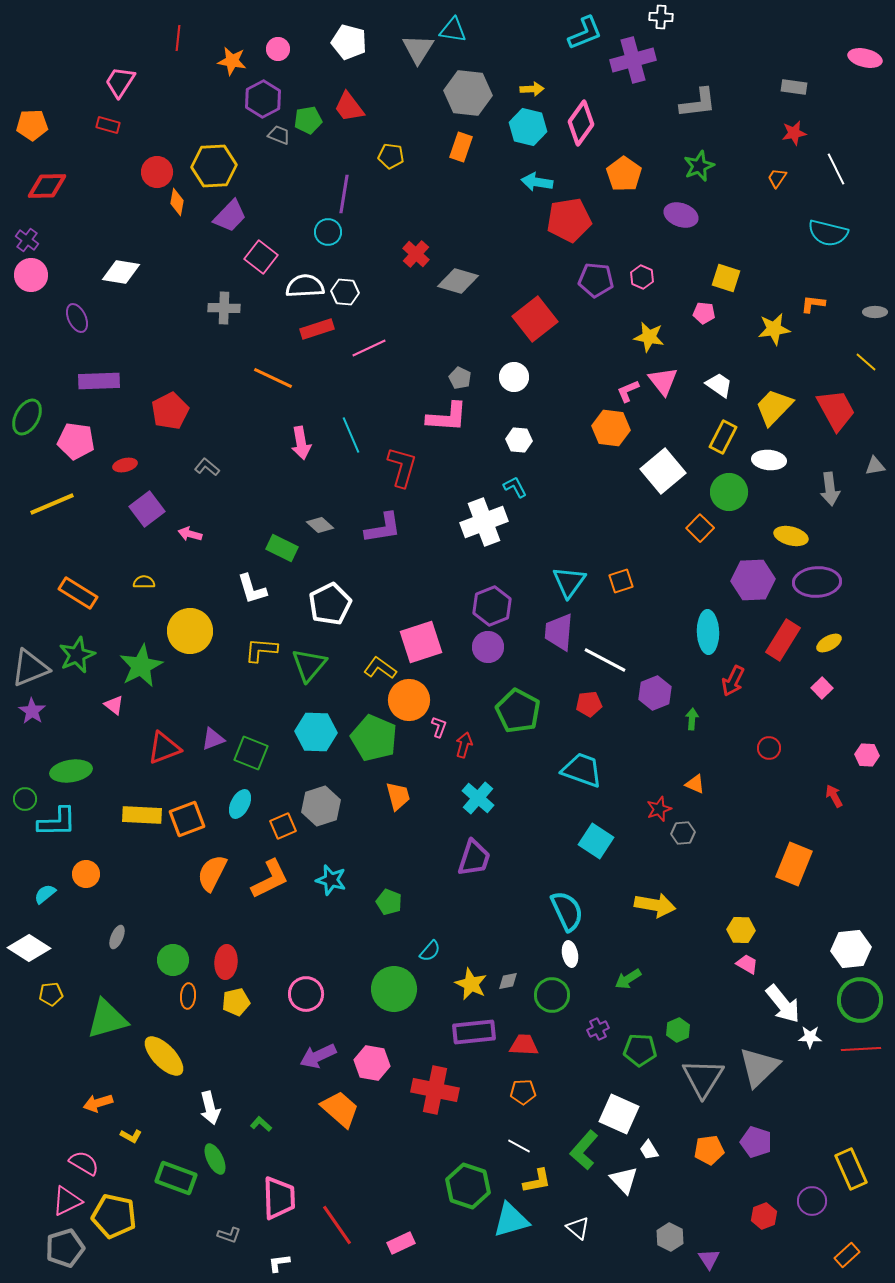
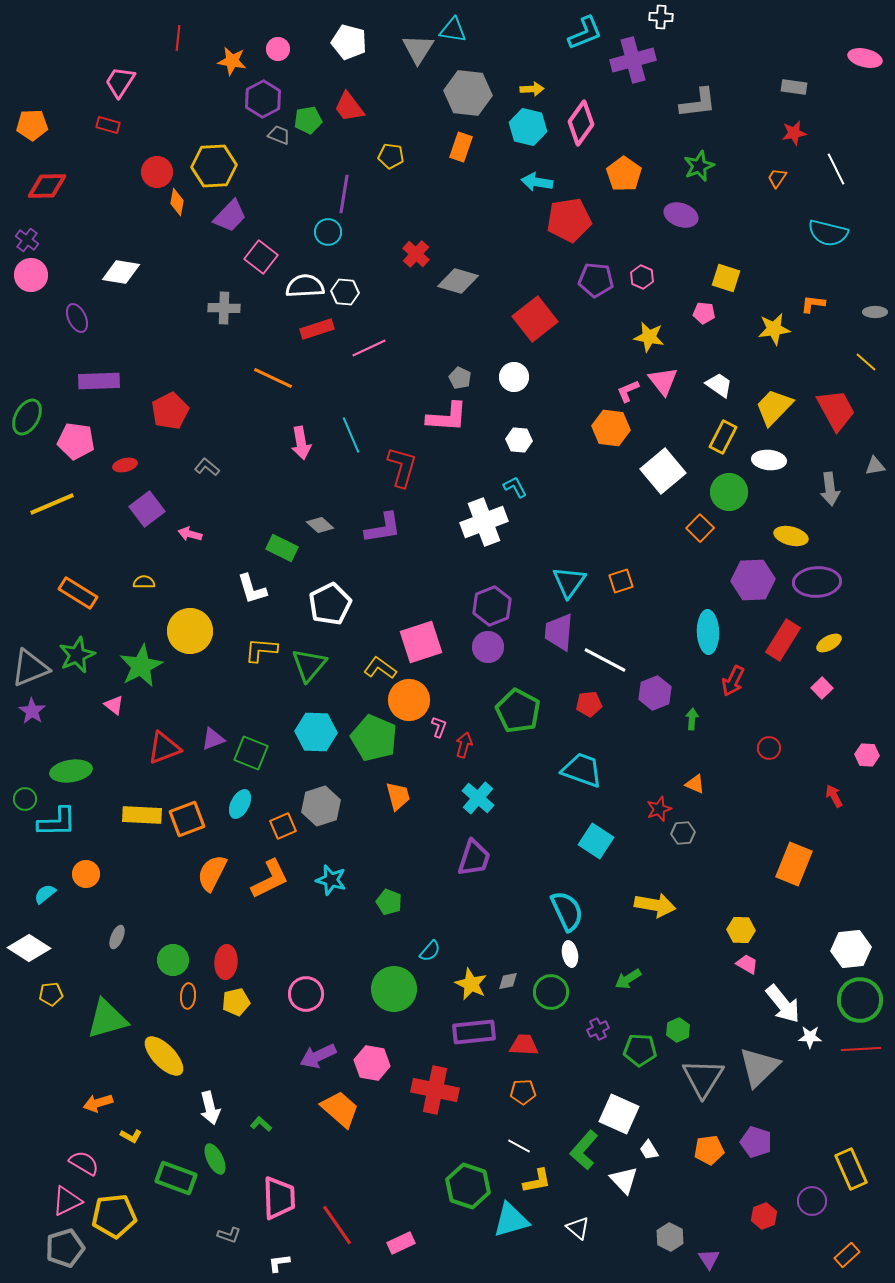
green circle at (552, 995): moved 1 px left, 3 px up
yellow pentagon at (114, 1216): rotated 18 degrees counterclockwise
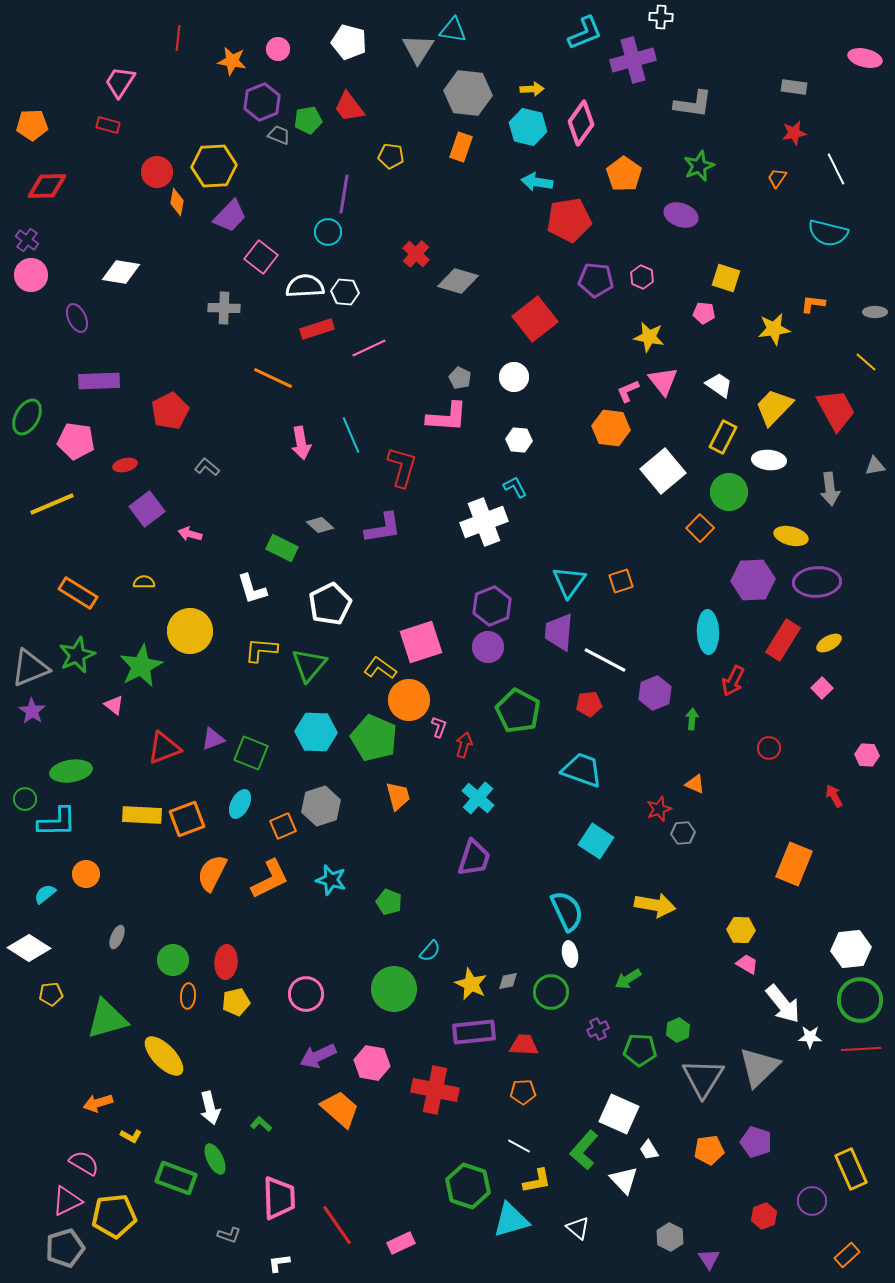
purple hexagon at (263, 99): moved 1 px left, 3 px down; rotated 6 degrees clockwise
gray L-shape at (698, 103): moved 5 px left, 1 px down; rotated 15 degrees clockwise
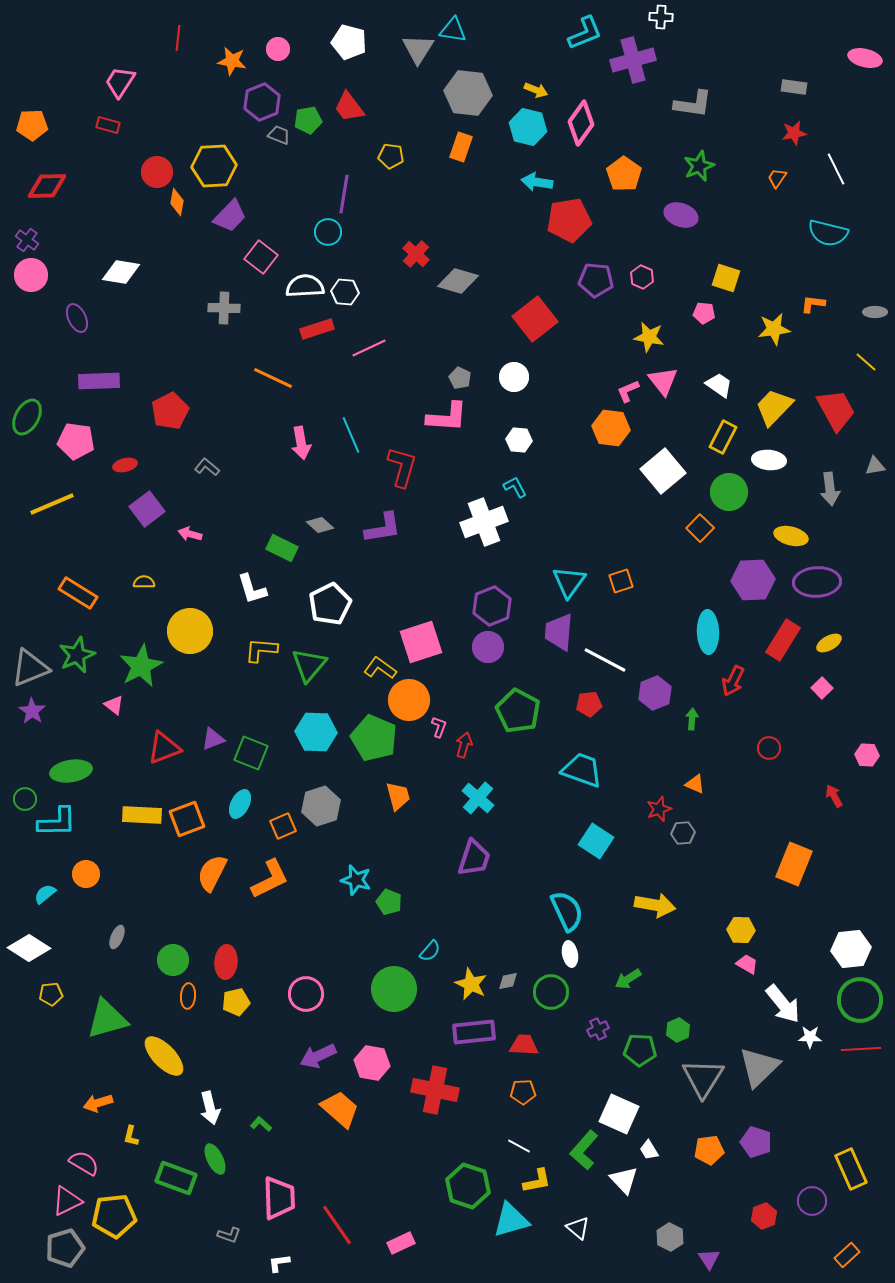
yellow arrow at (532, 89): moved 4 px right, 1 px down; rotated 25 degrees clockwise
cyan star at (331, 880): moved 25 px right
yellow L-shape at (131, 1136): rotated 75 degrees clockwise
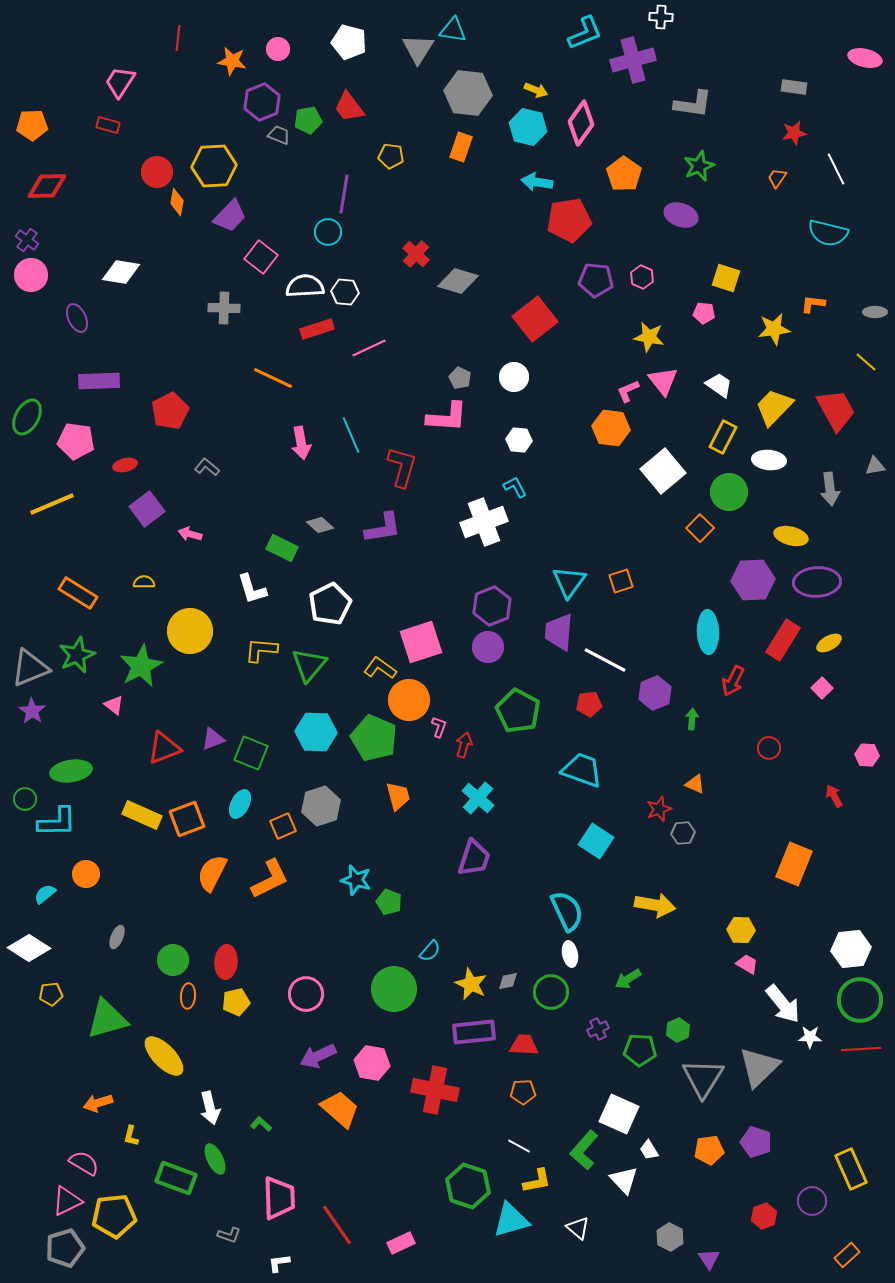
yellow rectangle at (142, 815): rotated 21 degrees clockwise
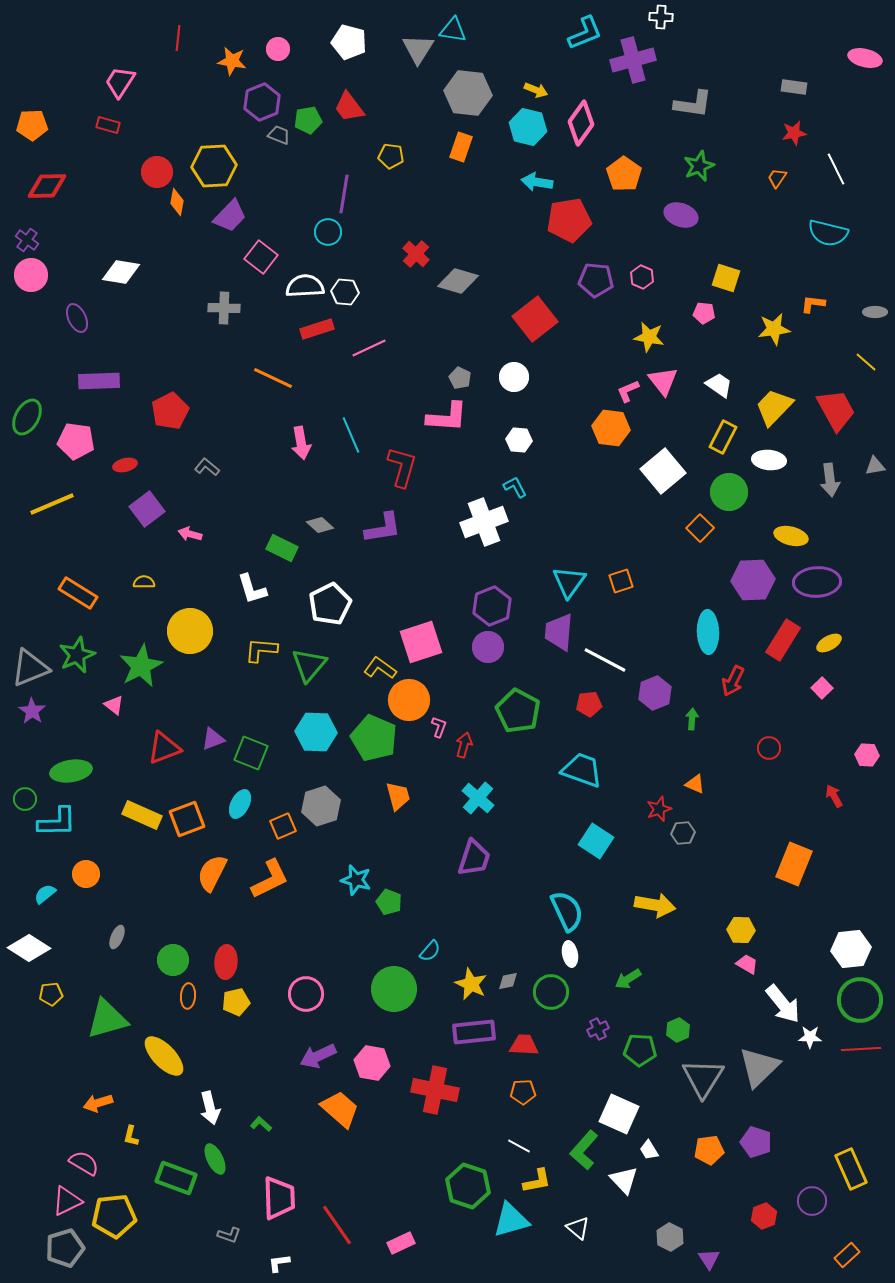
gray arrow at (830, 489): moved 9 px up
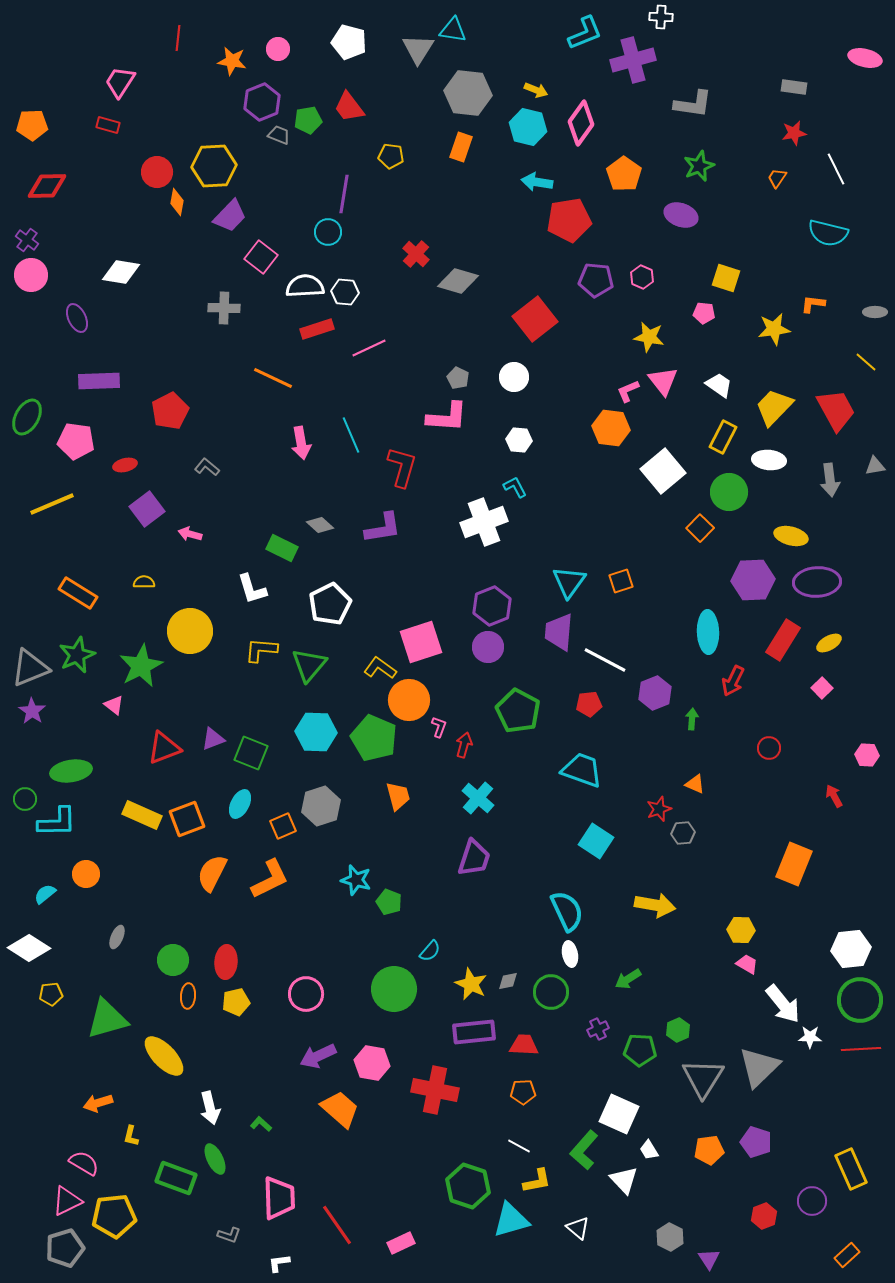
gray pentagon at (460, 378): moved 2 px left
